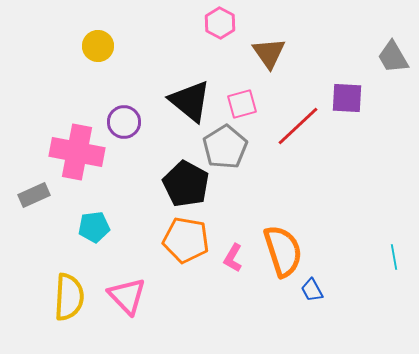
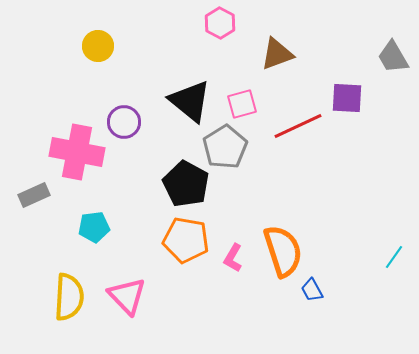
brown triangle: moved 8 px right, 1 px down; rotated 45 degrees clockwise
red line: rotated 18 degrees clockwise
cyan line: rotated 45 degrees clockwise
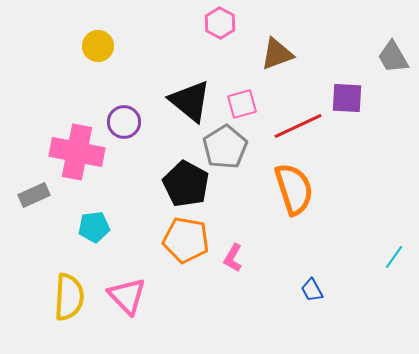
orange semicircle: moved 11 px right, 62 px up
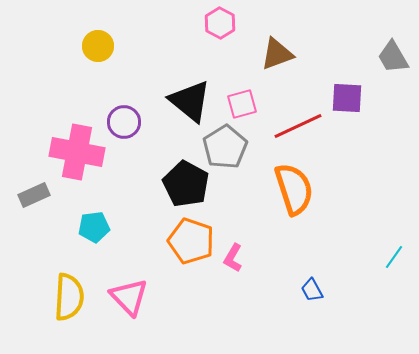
orange pentagon: moved 5 px right, 1 px down; rotated 9 degrees clockwise
pink triangle: moved 2 px right, 1 px down
